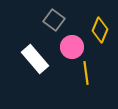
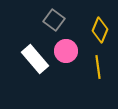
pink circle: moved 6 px left, 4 px down
yellow line: moved 12 px right, 6 px up
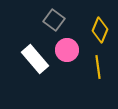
pink circle: moved 1 px right, 1 px up
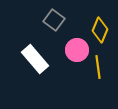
pink circle: moved 10 px right
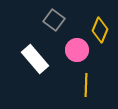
yellow line: moved 12 px left, 18 px down; rotated 10 degrees clockwise
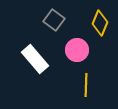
yellow diamond: moved 7 px up
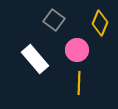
yellow line: moved 7 px left, 2 px up
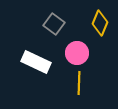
gray square: moved 4 px down
pink circle: moved 3 px down
white rectangle: moved 1 px right, 3 px down; rotated 24 degrees counterclockwise
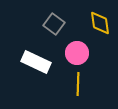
yellow diamond: rotated 30 degrees counterclockwise
yellow line: moved 1 px left, 1 px down
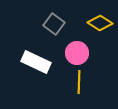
yellow diamond: rotated 50 degrees counterclockwise
yellow line: moved 1 px right, 2 px up
